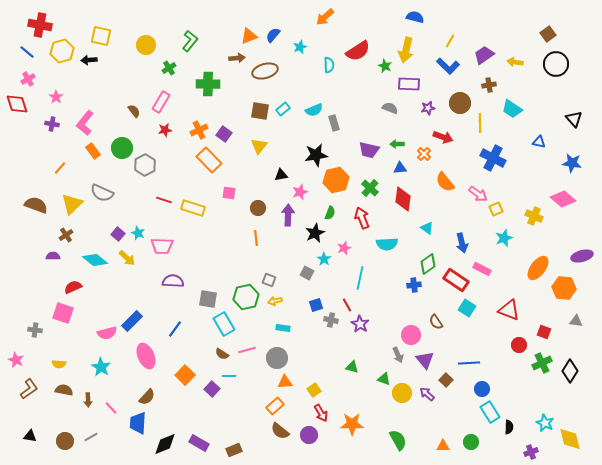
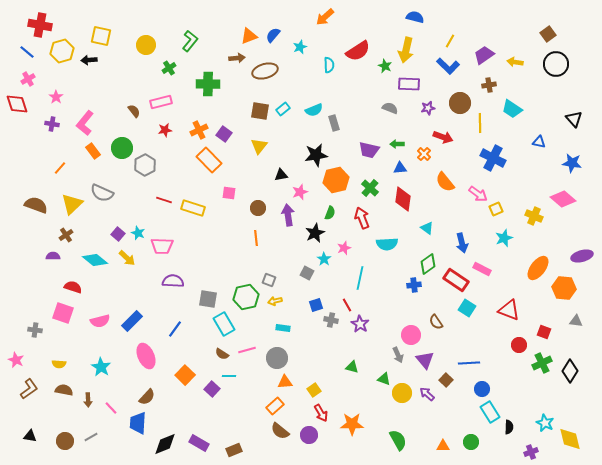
pink rectangle at (161, 102): rotated 45 degrees clockwise
purple arrow at (288, 215): rotated 10 degrees counterclockwise
red semicircle at (73, 287): rotated 42 degrees clockwise
pink semicircle at (107, 333): moved 7 px left, 12 px up
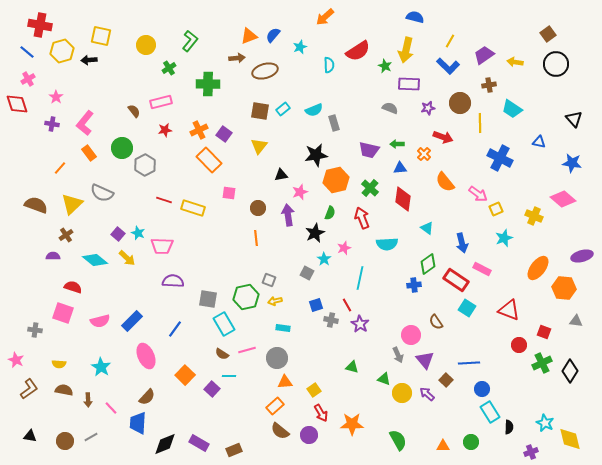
orange rectangle at (93, 151): moved 4 px left, 2 px down
blue cross at (493, 158): moved 7 px right
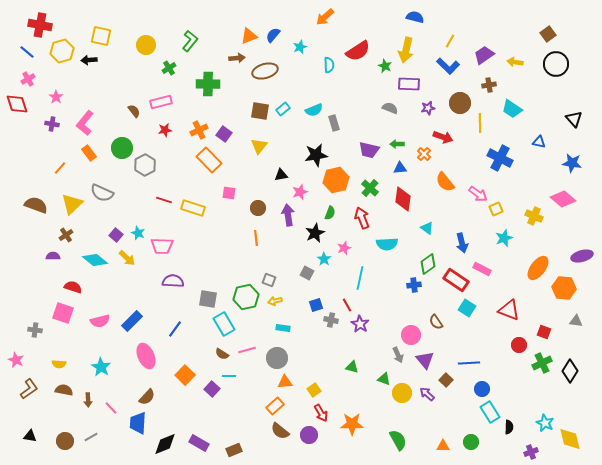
purple square at (118, 234): moved 2 px left, 1 px down
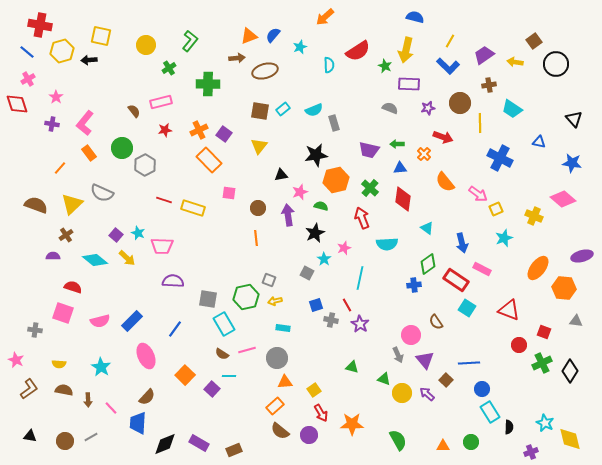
brown square at (548, 34): moved 14 px left, 7 px down
green semicircle at (330, 213): moved 9 px left, 7 px up; rotated 96 degrees counterclockwise
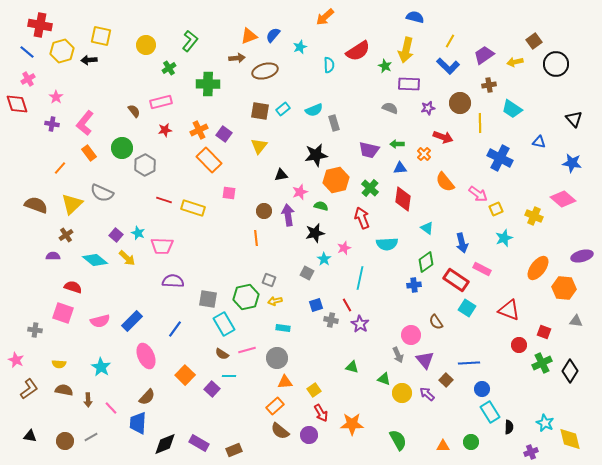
yellow arrow at (515, 62): rotated 21 degrees counterclockwise
brown circle at (258, 208): moved 6 px right, 3 px down
black star at (315, 233): rotated 12 degrees clockwise
green diamond at (428, 264): moved 2 px left, 2 px up
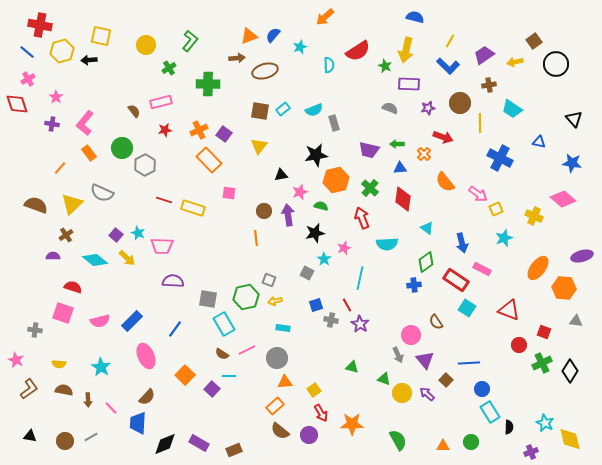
pink line at (247, 350): rotated 12 degrees counterclockwise
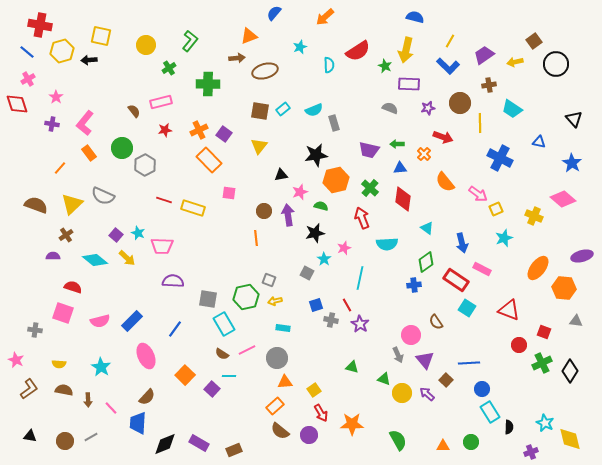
blue semicircle at (273, 35): moved 1 px right, 22 px up
blue star at (572, 163): rotated 24 degrees clockwise
gray semicircle at (102, 193): moved 1 px right, 3 px down
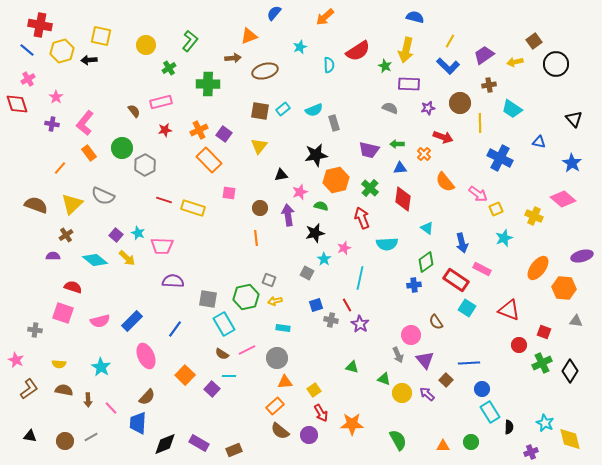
blue line at (27, 52): moved 2 px up
brown arrow at (237, 58): moved 4 px left
brown circle at (264, 211): moved 4 px left, 3 px up
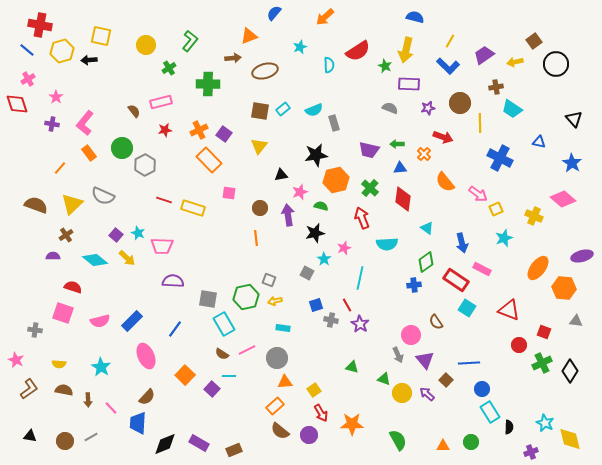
brown cross at (489, 85): moved 7 px right, 2 px down
